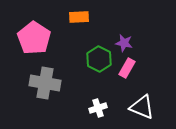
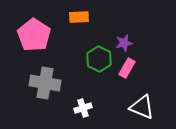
pink pentagon: moved 3 px up
purple star: rotated 24 degrees counterclockwise
white cross: moved 15 px left
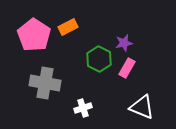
orange rectangle: moved 11 px left, 10 px down; rotated 24 degrees counterclockwise
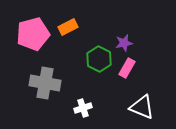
pink pentagon: moved 1 px left, 1 px up; rotated 24 degrees clockwise
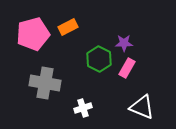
purple star: rotated 12 degrees clockwise
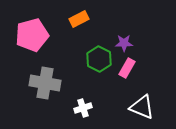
orange rectangle: moved 11 px right, 8 px up
pink pentagon: moved 1 px left, 1 px down
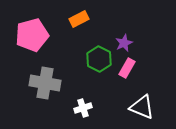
purple star: rotated 24 degrees counterclockwise
